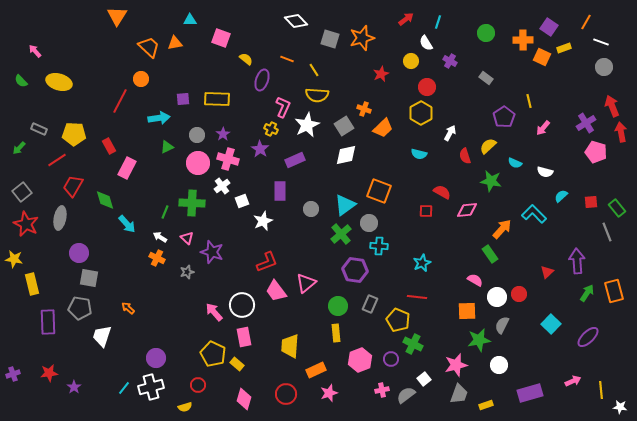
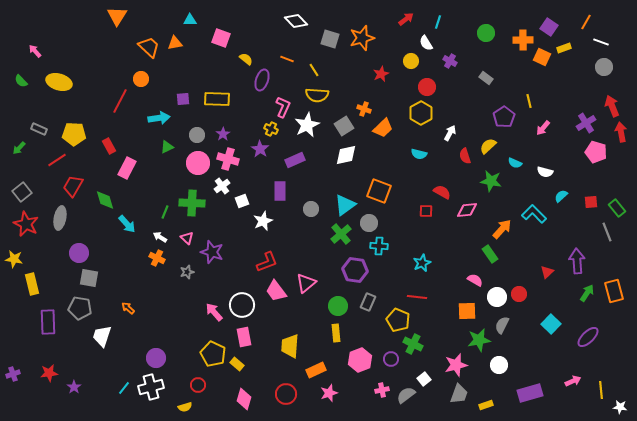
gray rectangle at (370, 304): moved 2 px left, 2 px up
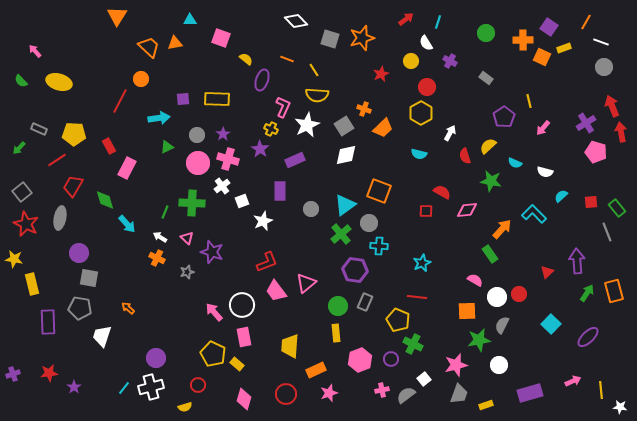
gray rectangle at (368, 302): moved 3 px left
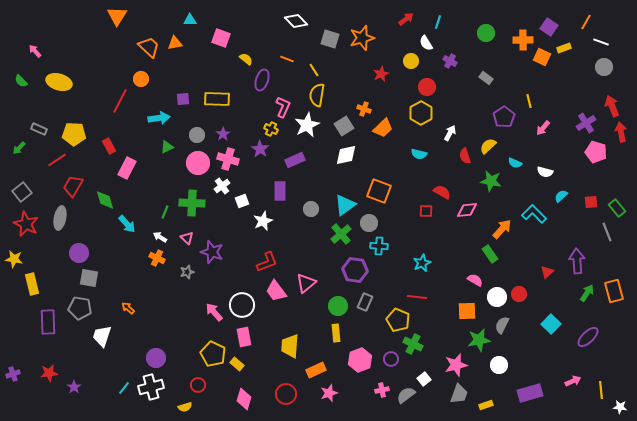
yellow semicircle at (317, 95): rotated 95 degrees clockwise
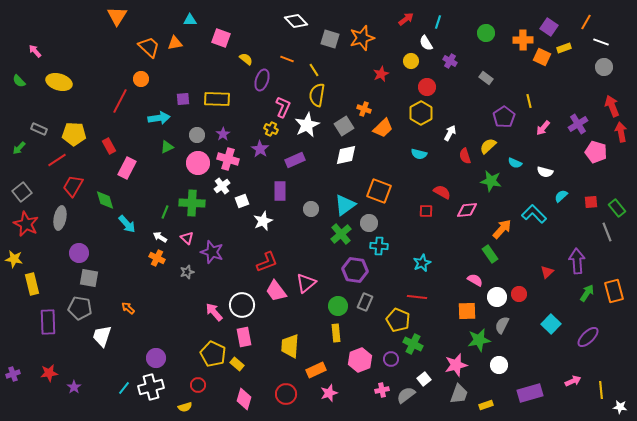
green semicircle at (21, 81): moved 2 px left
purple cross at (586, 123): moved 8 px left, 1 px down
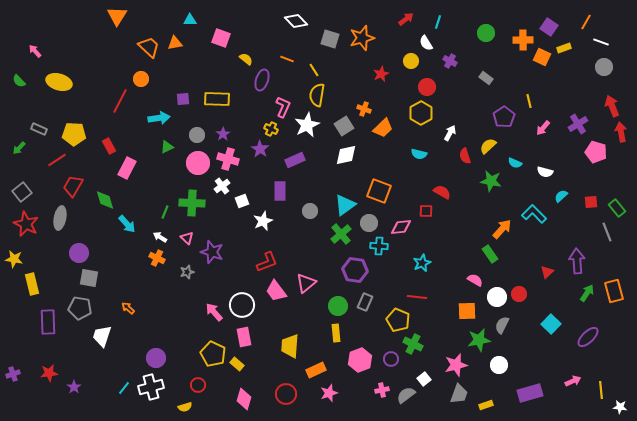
gray circle at (311, 209): moved 1 px left, 2 px down
pink diamond at (467, 210): moved 66 px left, 17 px down
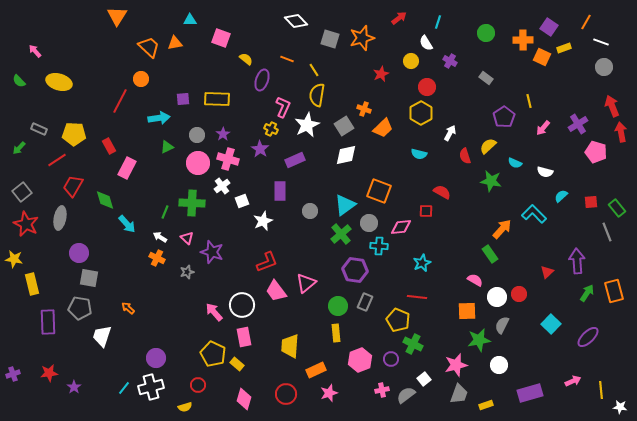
red arrow at (406, 19): moved 7 px left, 1 px up
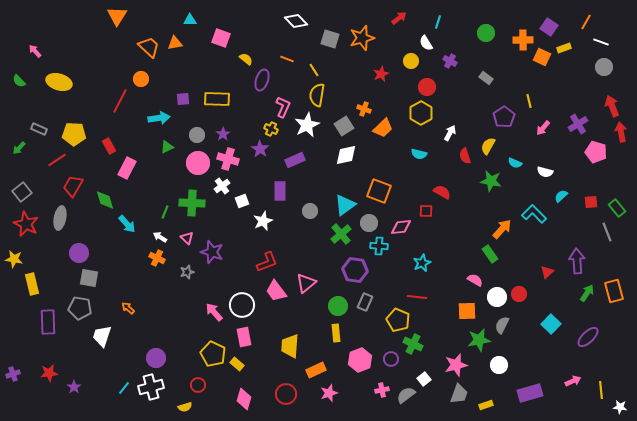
yellow semicircle at (488, 146): rotated 18 degrees counterclockwise
